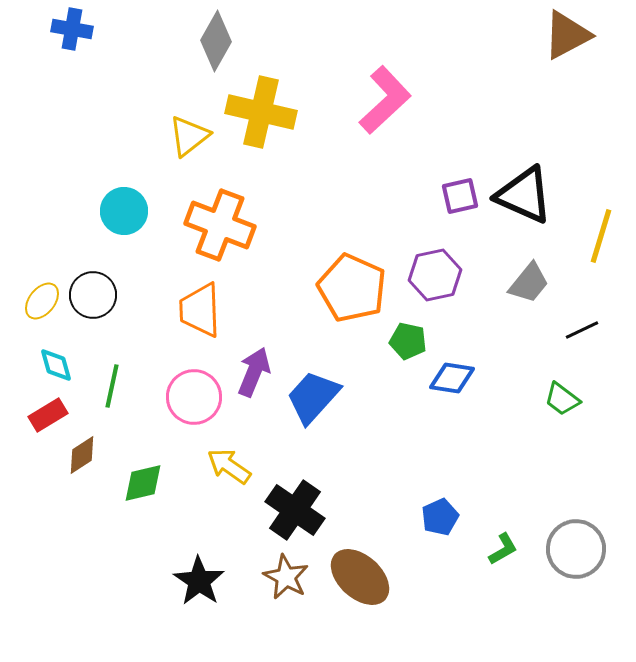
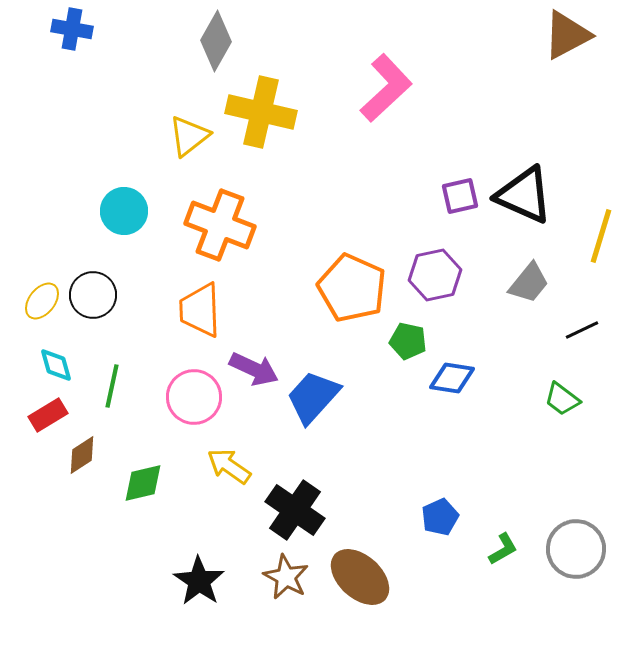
pink L-shape: moved 1 px right, 12 px up
purple arrow: moved 3 px up; rotated 93 degrees clockwise
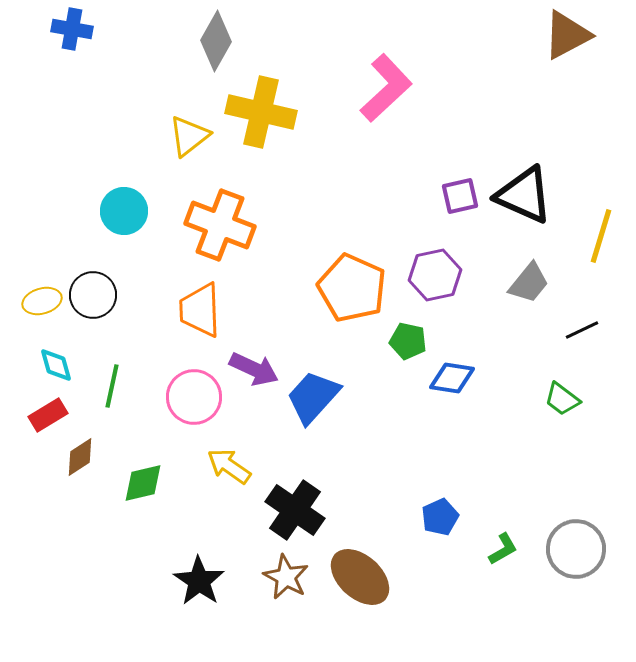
yellow ellipse: rotated 36 degrees clockwise
brown diamond: moved 2 px left, 2 px down
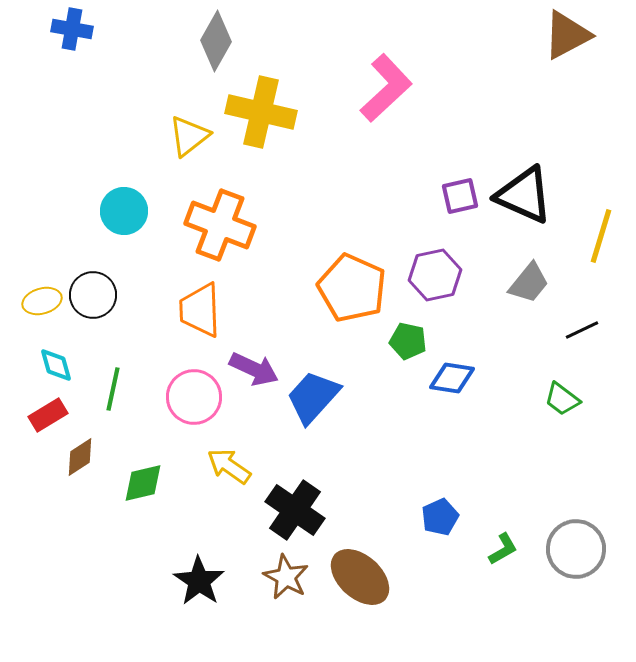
green line: moved 1 px right, 3 px down
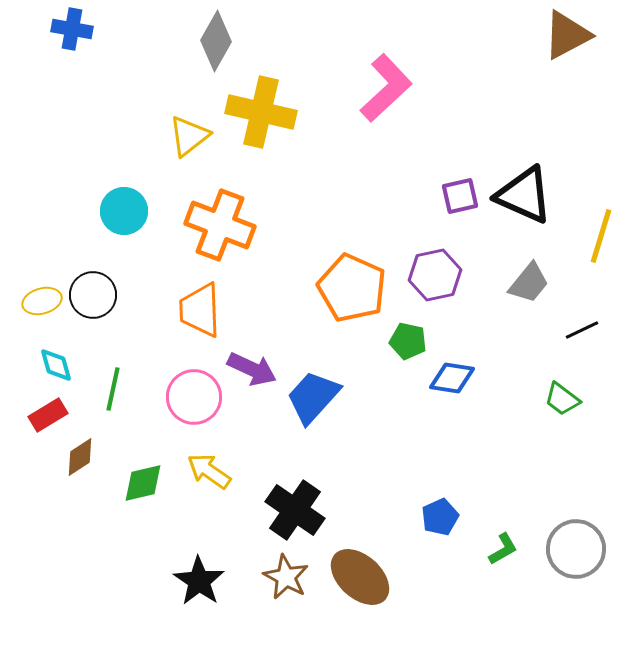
purple arrow: moved 2 px left
yellow arrow: moved 20 px left, 5 px down
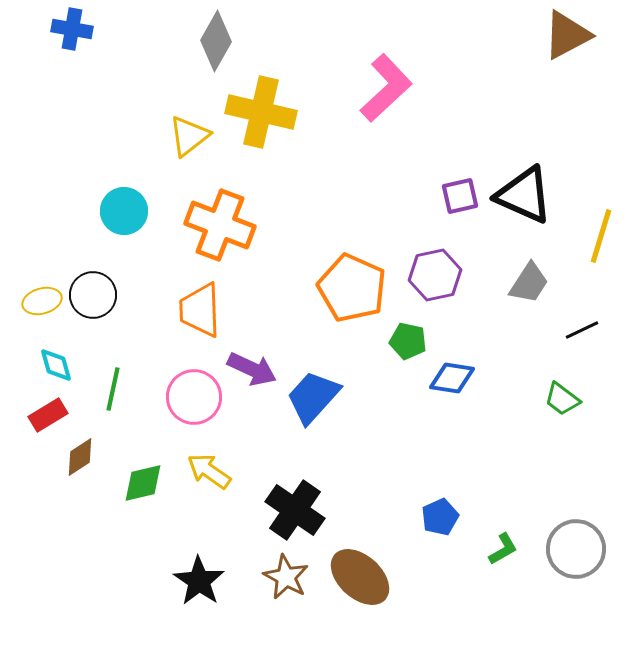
gray trapezoid: rotated 6 degrees counterclockwise
